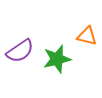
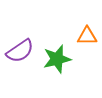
orange triangle: rotated 15 degrees counterclockwise
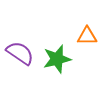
purple semicircle: moved 2 px down; rotated 112 degrees counterclockwise
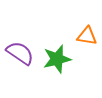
orange triangle: rotated 10 degrees clockwise
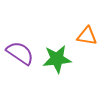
green star: rotated 8 degrees clockwise
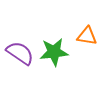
green star: moved 3 px left, 7 px up
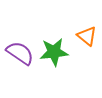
orange triangle: rotated 30 degrees clockwise
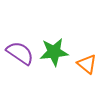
orange triangle: moved 28 px down
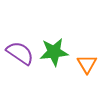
orange triangle: rotated 20 degrees clockwise
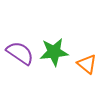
orange triangle: rotated 20 degrees counterclockwise
